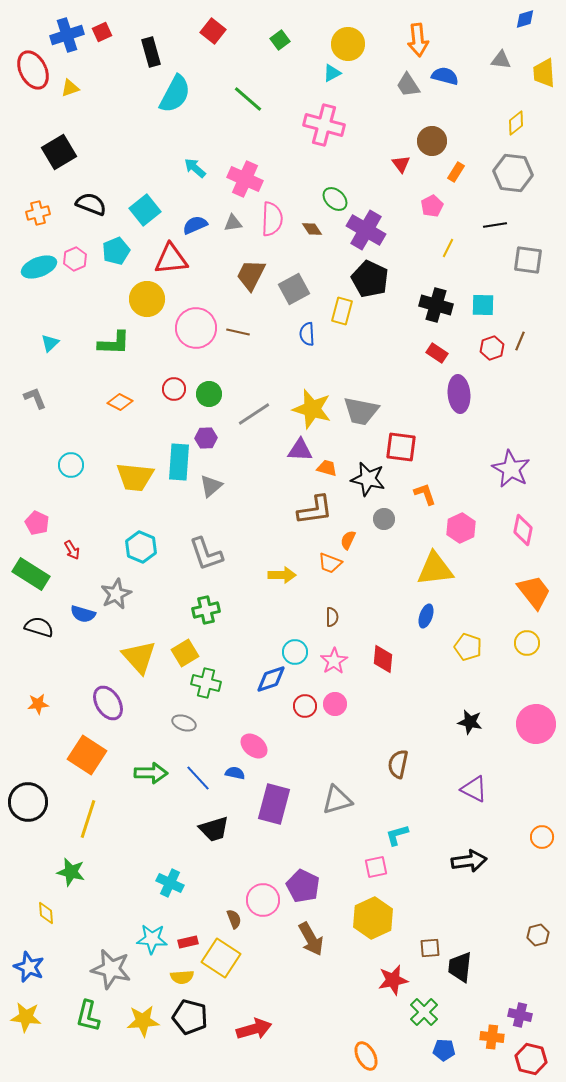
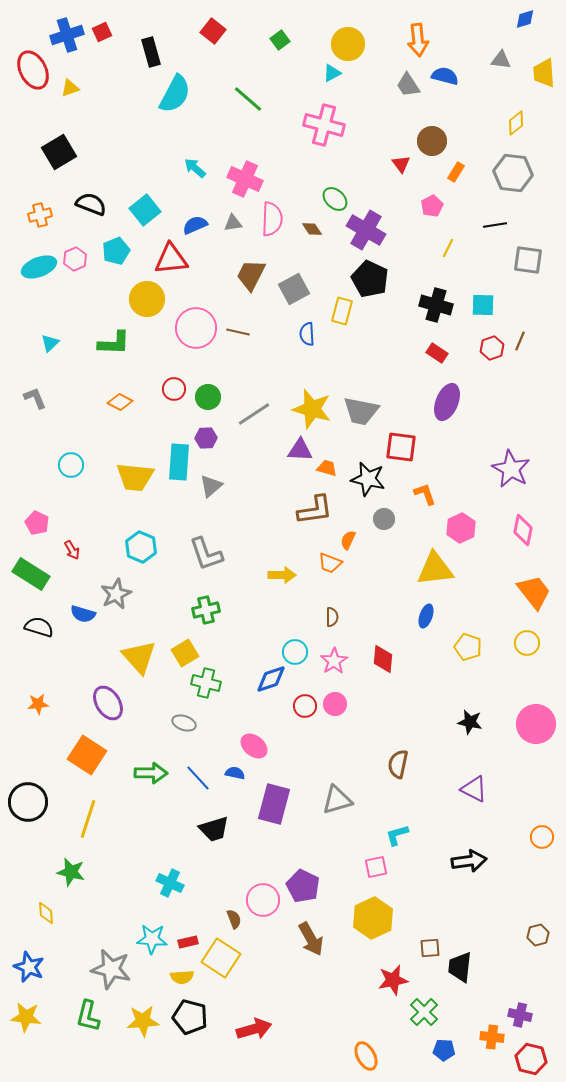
orange cross at (38, 213): moved 2 px right, 2 px down
green circle at (209, 394): moved 1 px left, 3 px down
purple ellipse at (459, 394): moved 12 px left, 8 px down; rotated 27 degrees clockwise
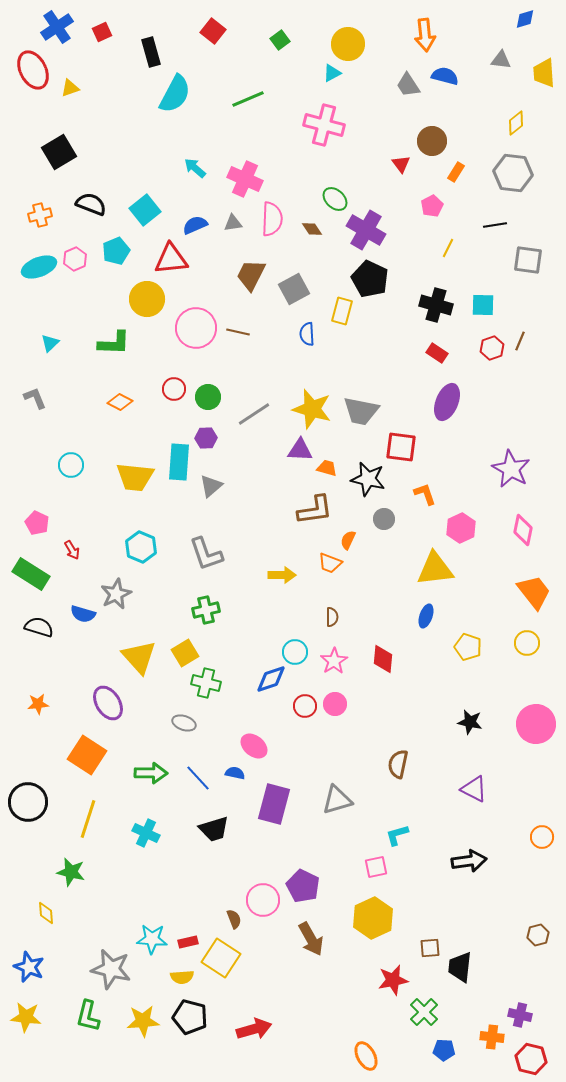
blue cross at (67, 35): moved 10 px left, 8 px up; rotated 16 degrees counterclockwise
orange arrow at (418, 40): moved 7 px right, 5 px up
green line at (248, 99): rotated 64 degrees counterclockwise
cyan cross at (170, 883): moved 24 px left, 50 px up
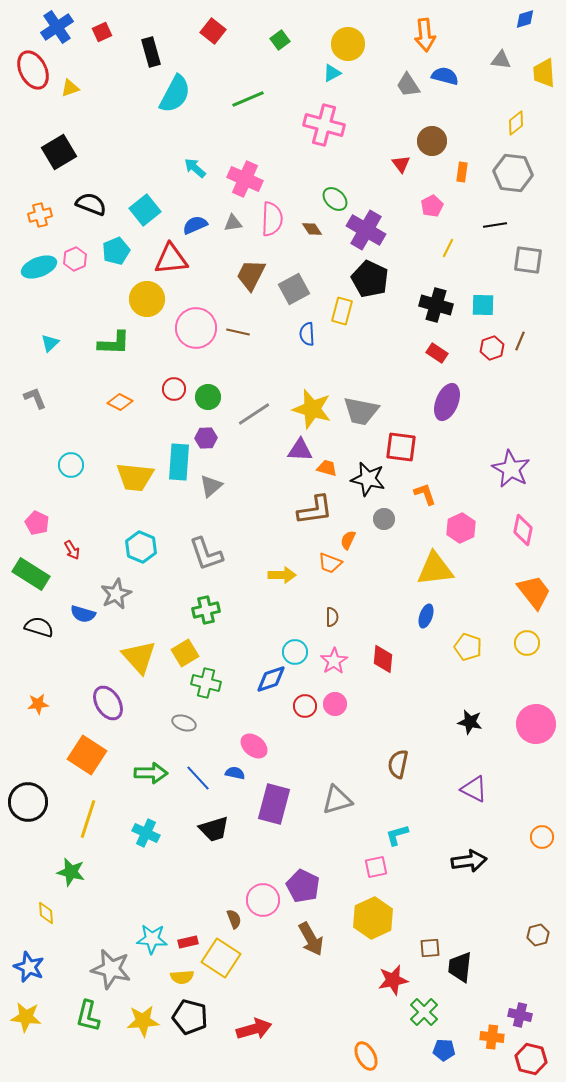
orange rectangle at (456, 172): moved 6 px right; rotated 24 degrees counterclockwise
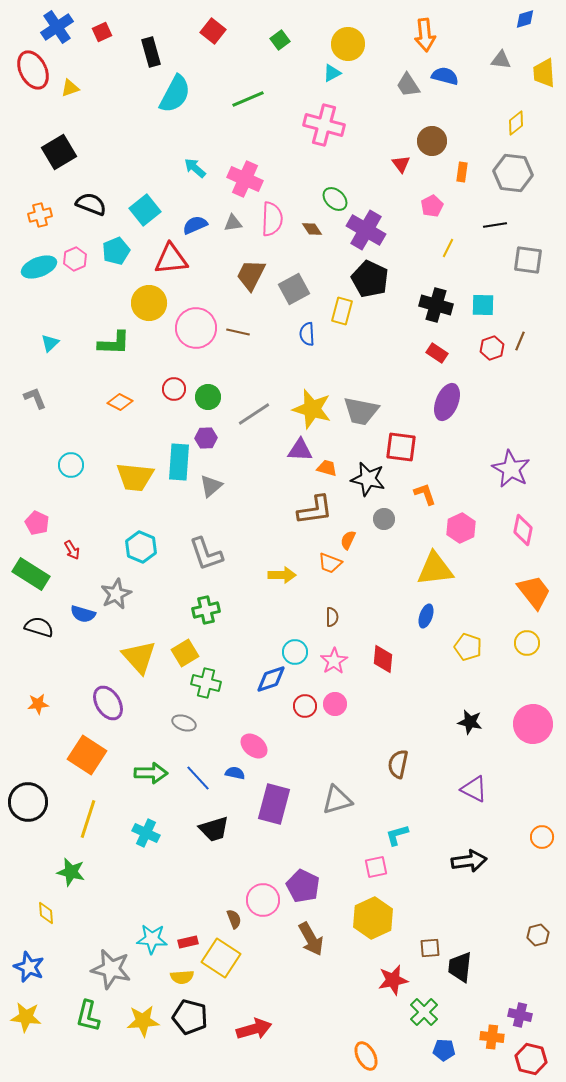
yellow circle at (147, 299): moved 2 px right, 4 px down
pink circle at (536, 724): moved 3 px left
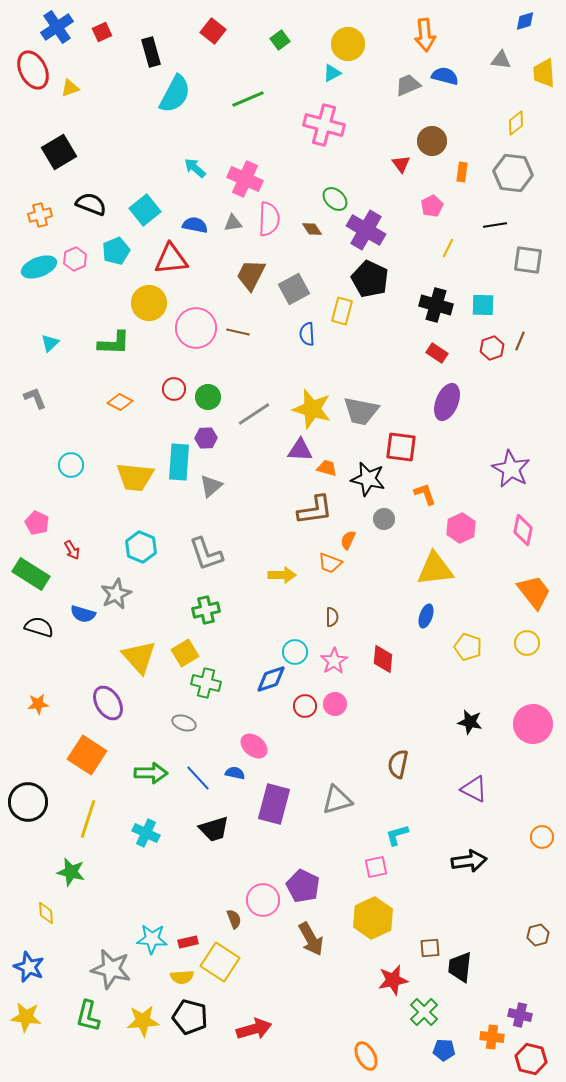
blue diamond at (525, 19): moved 2 px down
gray trapezoid at (408, 85): rotated 100 degrees clockwise
pink semicircle at (272, 219): moved 3 px left
blue semicircle at (195, 225): rotated 35 degrees clockwise
yellow square at (221, 958): moved 1 px left, 4 px down
